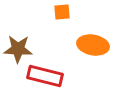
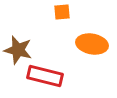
orange ellipse: moved 1 px left, 1 px up
brown star: moved 1 px down; rotated 12 degrees clockwise
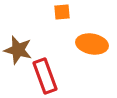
red rectangle: rotated 56 degrees clockwise
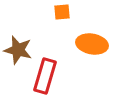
red rectangle: rotated 36 degrees clockwise
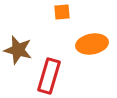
orange ellipse: rotated 20 degrees counterclockwise
red rectangle: moved 4 px right
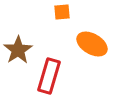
orange ellipse: rotated 40 degrees clockwise
brown star: rotated 24 degrees clockwise
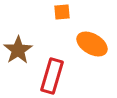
red rectangle: moved 3 px right
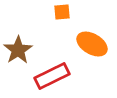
red rectangle: rotated 48 degrees clockwise
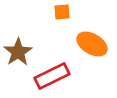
brown star: moved 2 px down
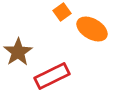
orange square: rotated 30 degrees counterclockwise
orange ellipse: moved 15 px up
